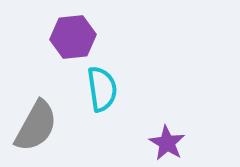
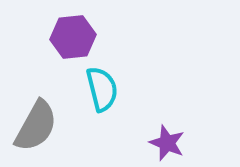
cyan semicircle: rotated 6 degrees counterclockwise
purple star: rotated 9 degrees counterclockwise
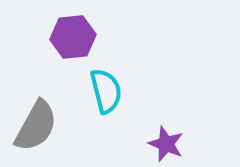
cyan semicircle: moved 4 px right, 2 px down
purple star: moved 1 px left, 1 px down
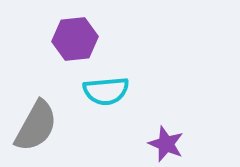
purple hexagon: moved 2 px right, 2 px down
cyan semicircle: rotated 99 degrees clockwise
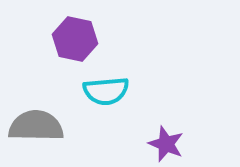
purple hexagon: rotated 18 degrees clockwise
gray semicircle: rotated 118 degrees counterclockwise
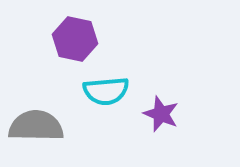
purple star: moved 5 px left, 30 px up
